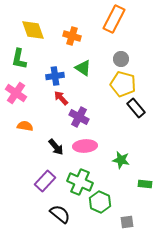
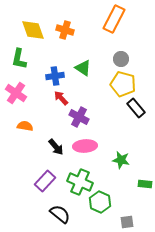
orange cross: moved 7 px left, 6 px up
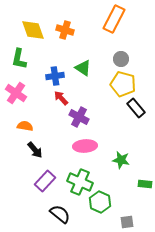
black arrow: moved 21 px left, 3 px down
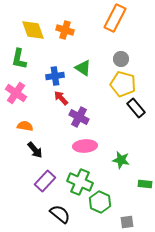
orange rectangle: moved 1 px right, 1 px up
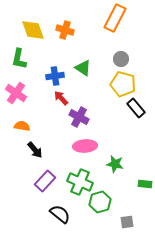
orange semicircle: moved 3 px left
green star: moved 6 px left, 4 px down
green hexagon: rotated 20 degrees clockwise
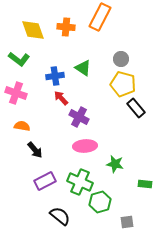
orange rectangle: moved 15 px left, 1 px up
orange cross: moved 1 px right, 3 px up; rotated 12 degrees counterclockwise
green L-shape: rotated 65 degrees counterclockwise
pink cross: rotated 15 degrees counterclockwise
purple rectangle: rotated 20 degrees clockwise
black semicircle: moved 2 px down
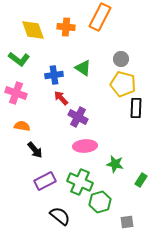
blue cross: moved 1 px left, 1 px up
black rectangle: rotated 42 degrees clockwise
purple cross: moved 1 px left
green rectangle: moved 4 px left, 4 px up; rotated 64 degrees counterclockwise
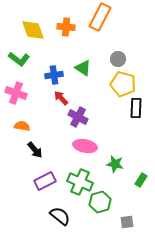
gray circle: moved 3 px left
pink ellipse: rotated 15 degrees clockwise
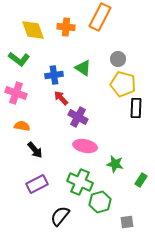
purple rectangle: moved 8 px left, 3 px down
black semicircle: rotated 90 degrees counterclockwise
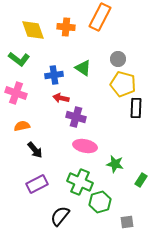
red arrow: rotated 35 degrees counterclockwise
purple cross: moved 2 px left; rotated 12 degrees counterclockwise
orange semicircle: rotated 21 degrees counterclockwise
